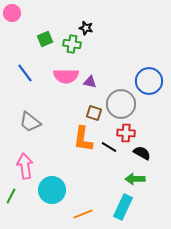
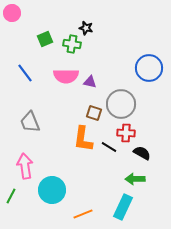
blue circle: moved 13 px up
gray trapezoid: rotated 30 degrees clockwise
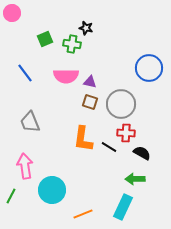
brown square: moved 4 px left, 11 px up
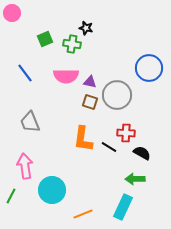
gray circle: moved 4 px left, 9 px up
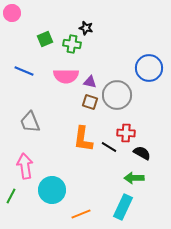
blue line: moved 1 px left, 2 px up; rotated 30 degrees counterclockwise
green arrow: moved 1 px left, 1 px up
orange line: moved 2 px left
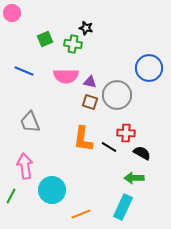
green cross: moved 1 px right
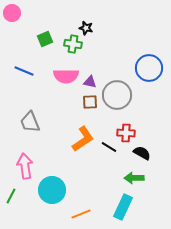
brown square: rotated 21 degrees counterclockwise
orange L-shape: rotated 132 degrees counterclockwise
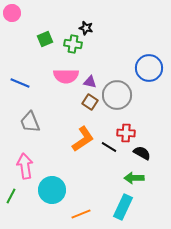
blue line: moved 4 px left, 12 px down
brown square: rotated 35 degrees clockwise
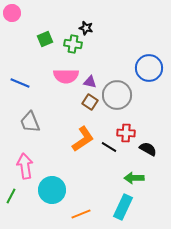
black semicircle: moved 6 px right, 4 px up
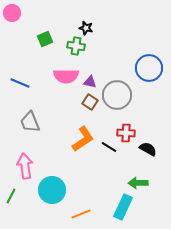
green cross: moved 3 px right, 2 px down
green arrow: moved 4 px right, 5 px down
